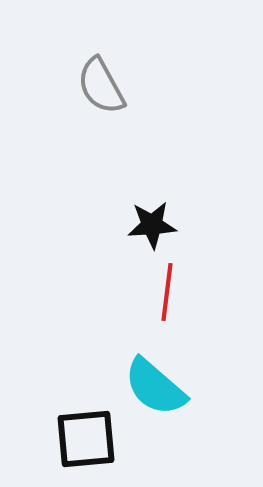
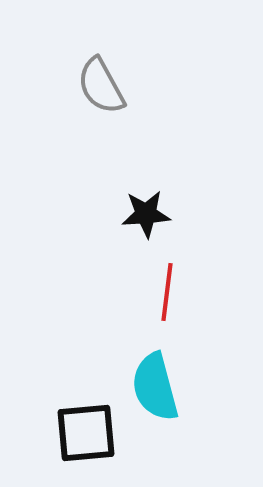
black star: moved 6 px left, 11 px up
cyan semicircle: rotated 34 degrees clockwise
black square: moved 6 px up
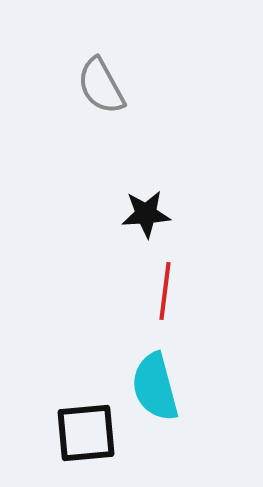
red line: moved 2 px left, 1 px up
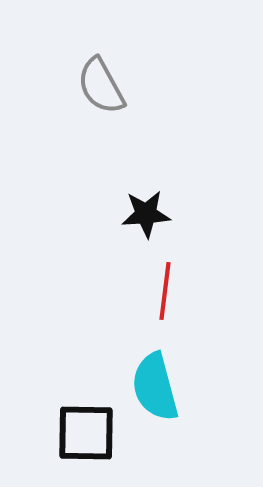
black square: rotated 6 degrees clockwise
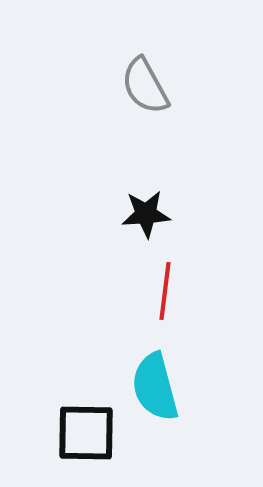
gray semicircle: moved 44 px right
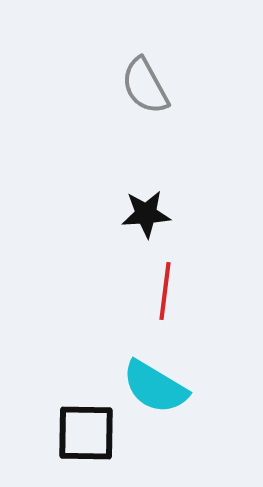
cyan semicircle: rotated 44 degrees counterclockwise
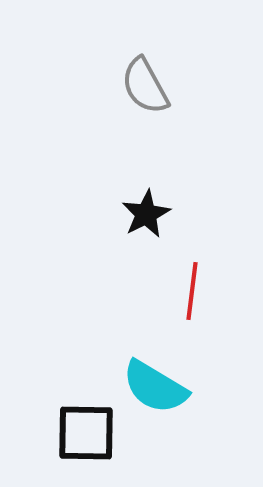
black star: rotated 24 degrees counterclockwise
red line: moved 27 px right
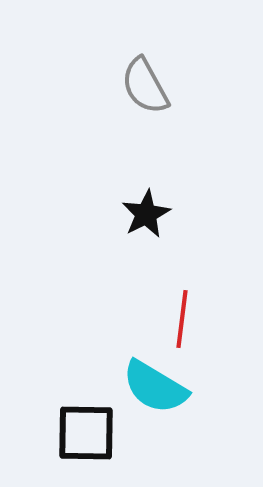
red line: moved 10 px left, 28 px down
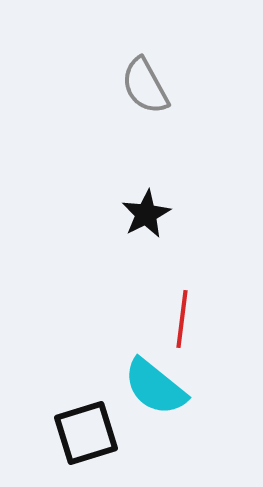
cyan semicircle: rotated 8 degrees clockwise
black square: rotated 18 degrees counterclockwise
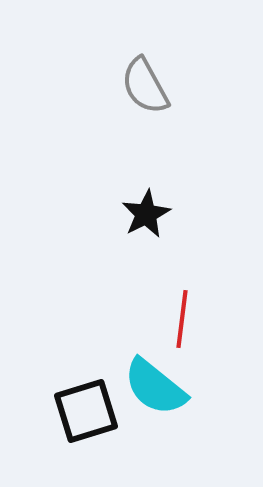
black square: moved 22 px up
